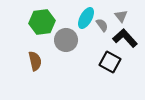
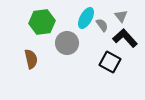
gray circle: moved 1 px right, 3 px down
brown semicircle: moved 4 px left, 2 px up
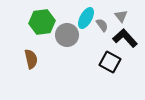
gray circle: moved 8 px up
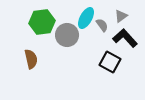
gray triangle: rotated 32 degrees clockwise
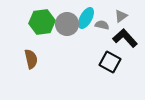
gray semicircle: rotated 40 degrees counterclockwise
gray circle: moved 11 px up
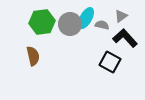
gray circle: moved 3 px right
brown semicircle: moved 2 px right, 3 px up
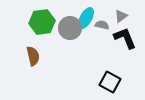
gray circle: moved 4 px down
black L-shape: rotated 20 degrees clockwise
black square: moved 20 px down
